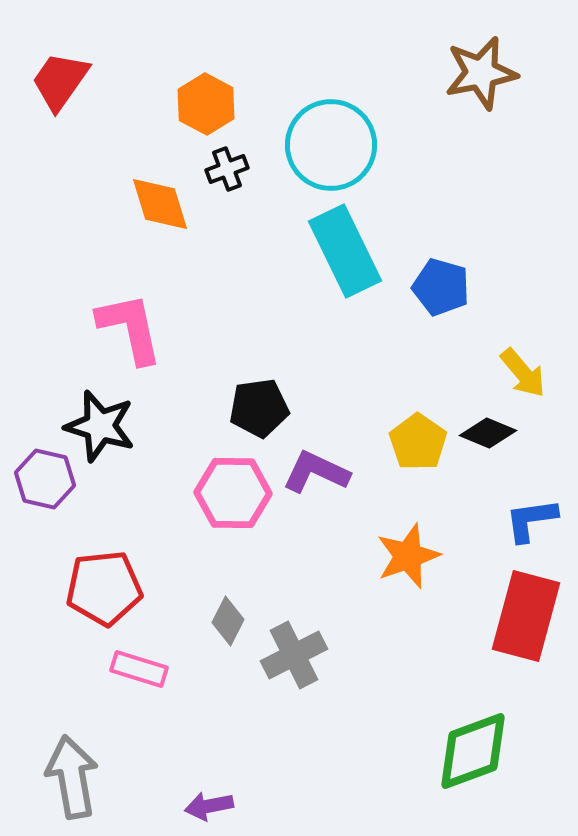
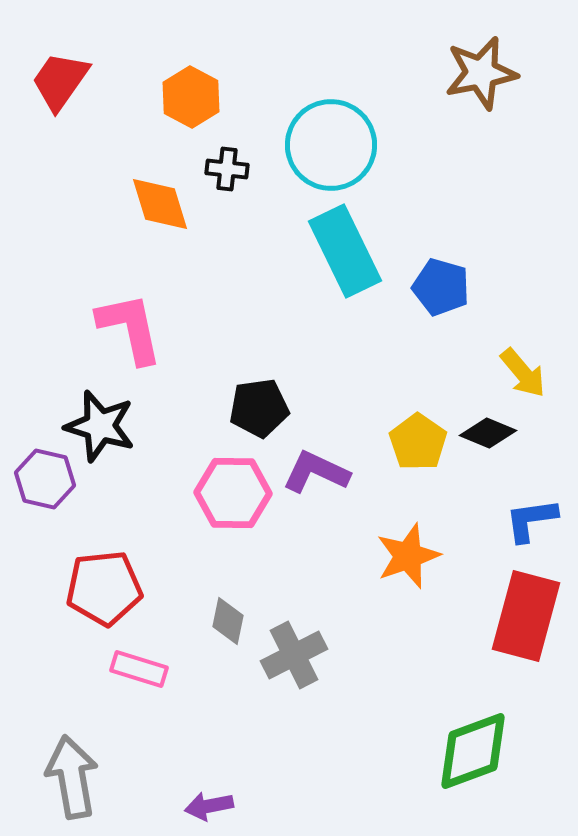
orange hexagon: moved 15 px left, 7 px up
black cross: rotated 27 degrees clockwise
gray diamond: rotated 15 degrees counterclockwise
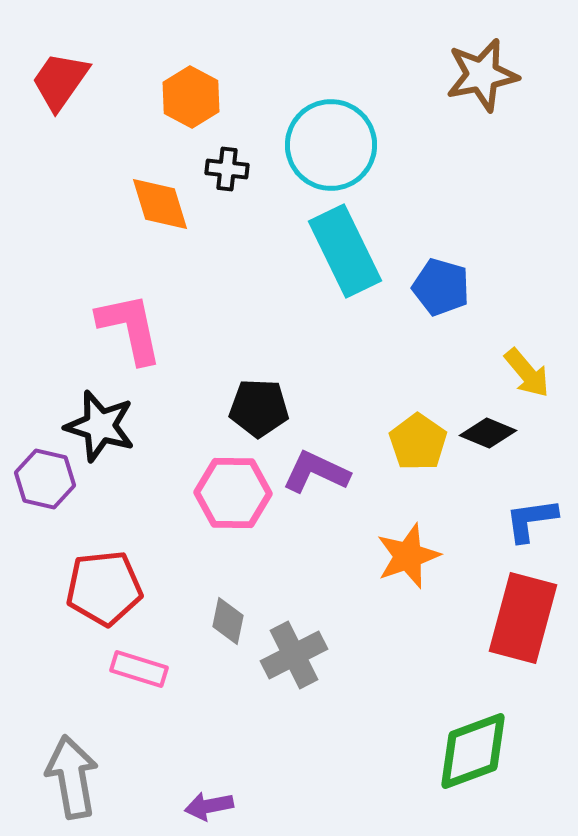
brown star: moved 1 px right, 2 px down
yellow arrow: moved 4 px right
black pentagon: rotated 10 degrees clockwise
red rectangle: moved 3 px left, 2 px down
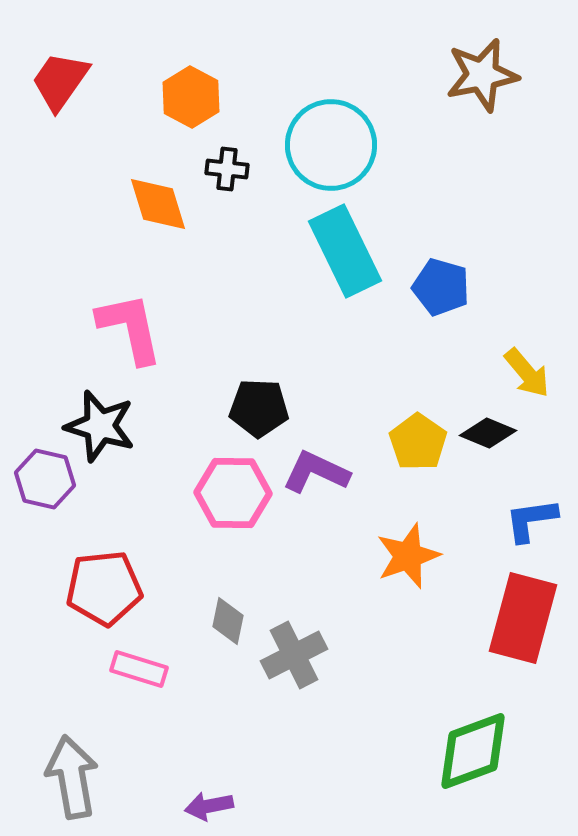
orange diamond: moved 2 px left
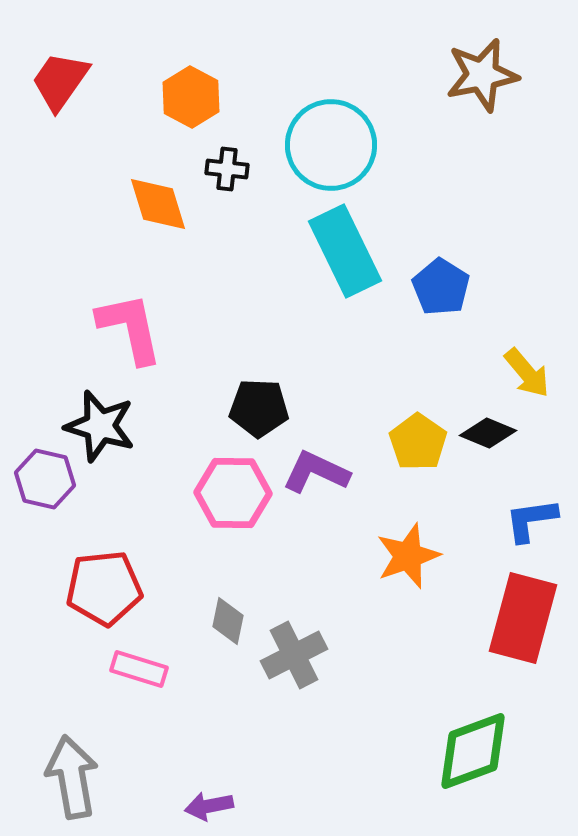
blue pentagon: rotated 16 degrees clockwise
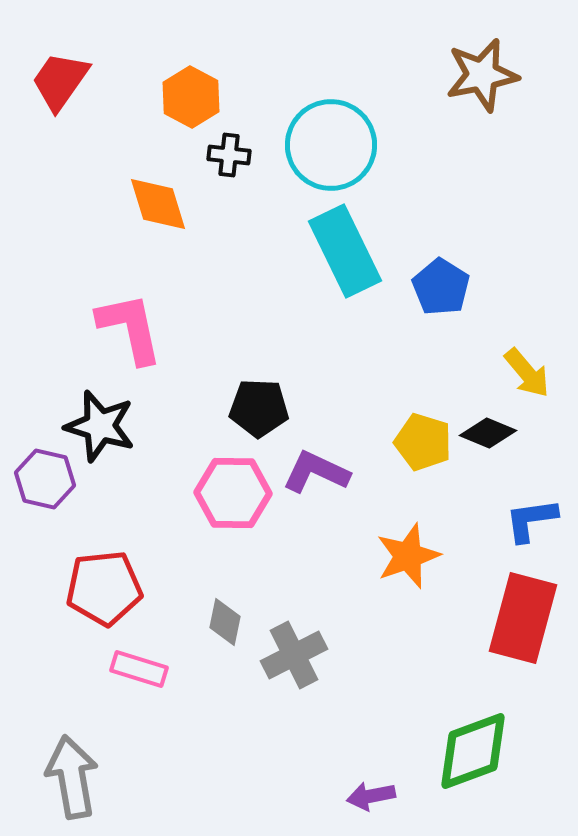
black cross: moved 2 px right, 14 px up
yellow pentagon: moved 5 px right; rotated 18 degrees counterclockwise
gray diamond: moved 3 px left, 1 px down
purple arrow: moved 162 px right, 10 px up
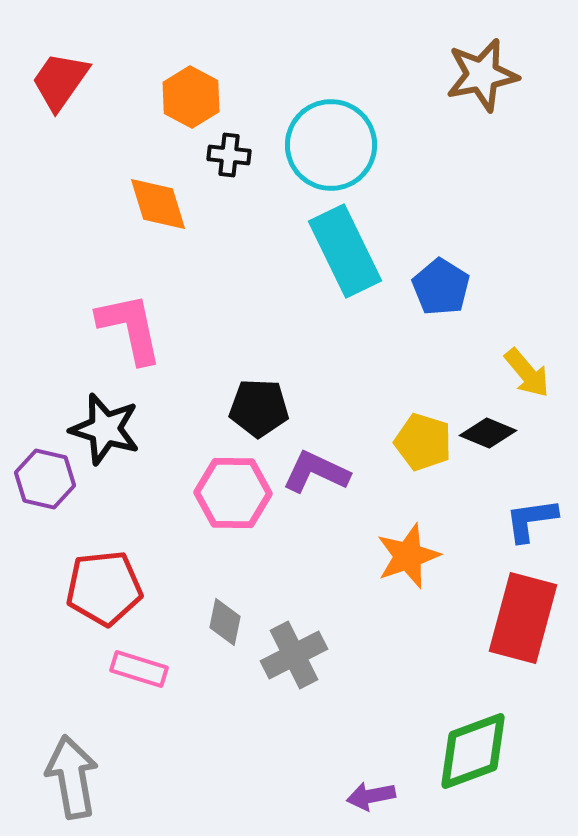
black star: moved 5 px right, 3 px down
